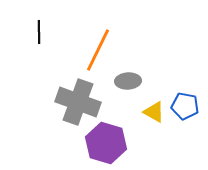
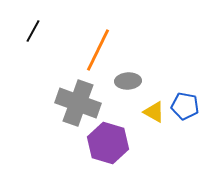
black line: moved 6 px left, 1 px up; rotated 30 degrees clockwise
gray cross: moved 1 px down
purple hexagon: moved 2 px right
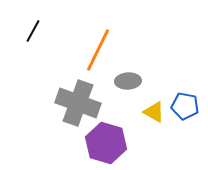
purple hexagon: moved 2 px left
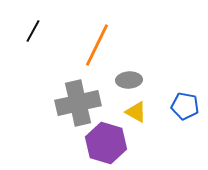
orange line: moved 1 px left, 5 px up
gray ellipse: moved 1 px right, 1 px up
gray cross: rotated 33 degrees counterclockwise
yellow triangle: moved 18 px left
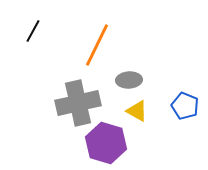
blue pentagon: rotated 12 degrees clockwise
yellow triangle: moved 1 px right, 1 px up
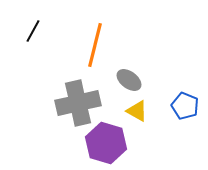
orange line: moved 2 px left; rotated 12 degrees counterclockwise
gray ellipse: rotated 40 degrees clockwise
